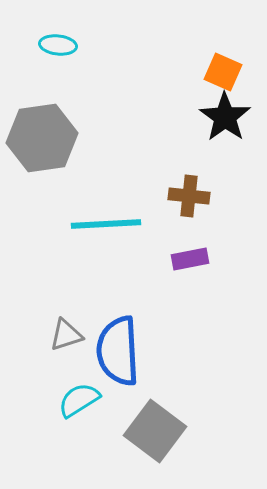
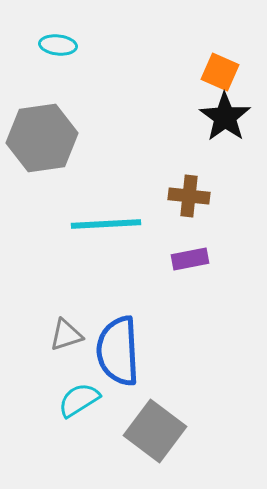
orange square: moved 3 px left
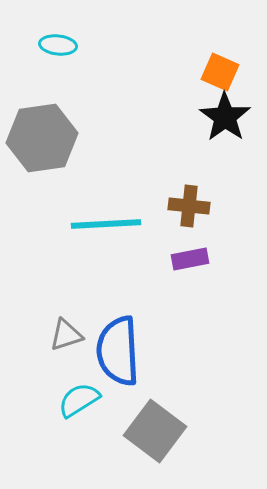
brown cross: moved 10 px down
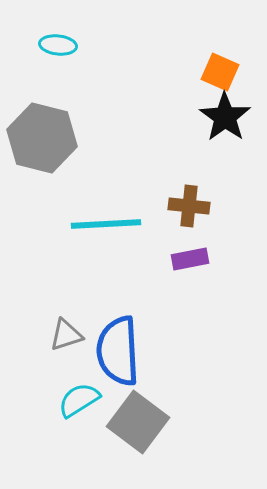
gray hexagon: rotated 22 degrees clockwise
gray square: moved 17 px left, 9 px up
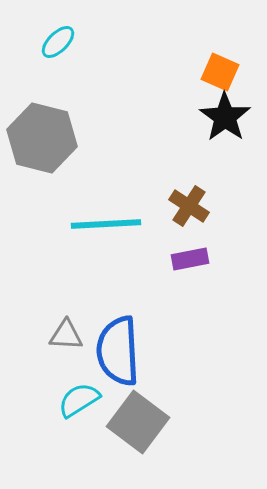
cyan ellipse: moved 3 px up; rotated 51 degrees counterclockwise
brown cross: rotated 27 degrees clockwise
gray triangle: rotated 21 degrees clockwise
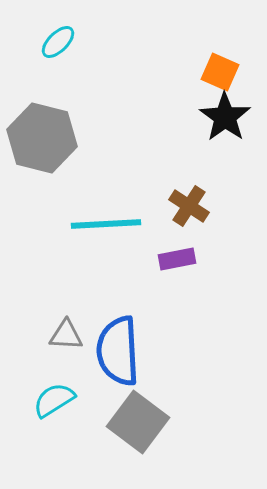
purple rectangle: moved 13 px left
cyan semicircle: moved 25 px left
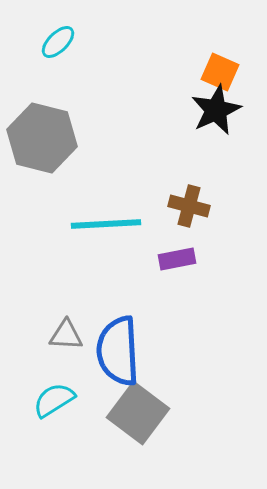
black star: moved 9 px left, 7 px up; rotated 12 degrees clockwise
brown cross: rotated 18 degrees counterclockwise
gray square: moved 9 px up
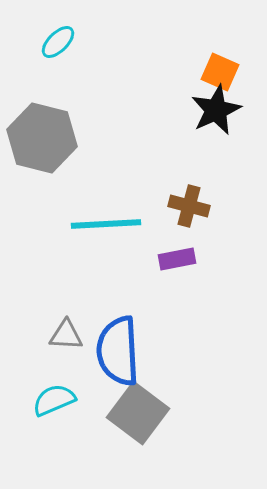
cyan semicircle: rotated 9 degrees clockwise
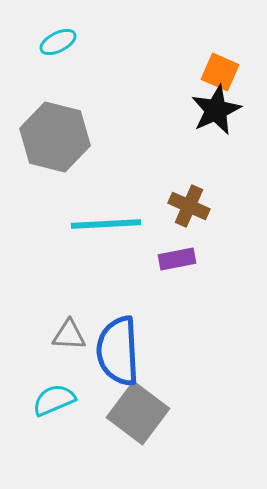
cyan ellipse: rotated 18 degrees clockwise
gray hexagon: moved 13 px right, 1 px up
brown cross: rotated 9 degrees clockwise
gray triangle: moved 3 px right
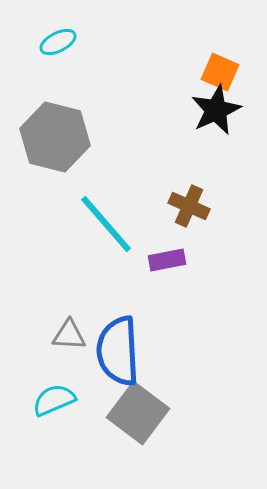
cyan line: rotated 52 degrees clockwise
purple rectangle: moved 10 px left, 1 px down
